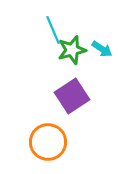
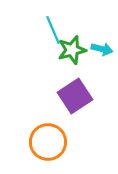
cyan arrow: rotated 20 degrees counterclockwise
purple square: moved 3 px right
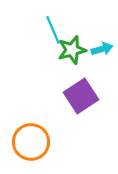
cyan arrow: rotated 30 degrees counterclockwise
purple square: moved 6 px right
orange circle: moved 17 px left
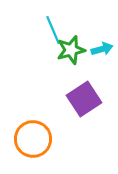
green star: moved 1 px left
purple square: moved 3 px right, 3 px down
orange circle: moved 2 px right, 3 px up
